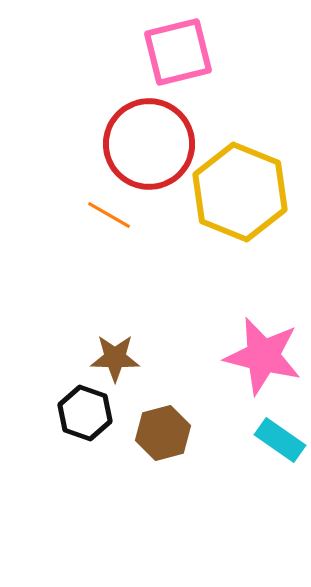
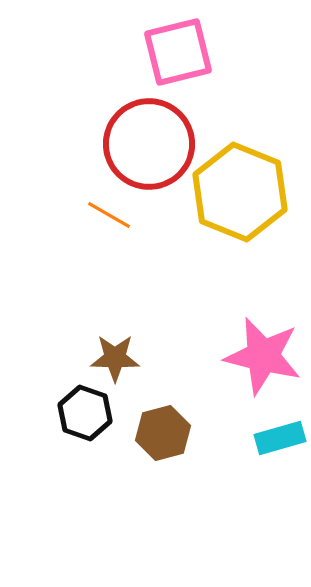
cyan rectangle: moved 2 px up; rotated 51 degrees counterclockwise
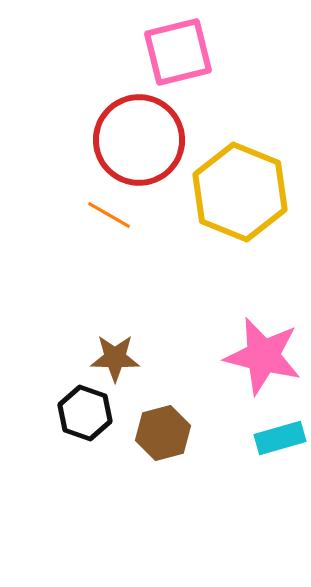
red circle: moved 10 px left, 4 px up
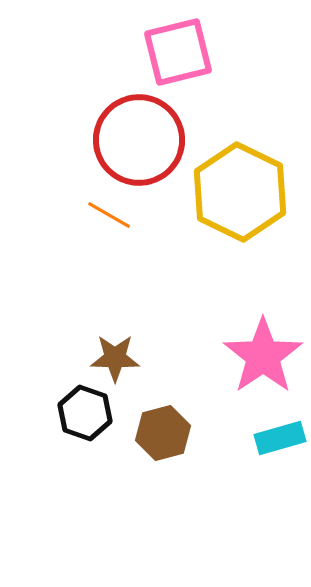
yellow hexagon: rotated 4 degrees clockwise
pink star: rotated 24 degrees clockwise
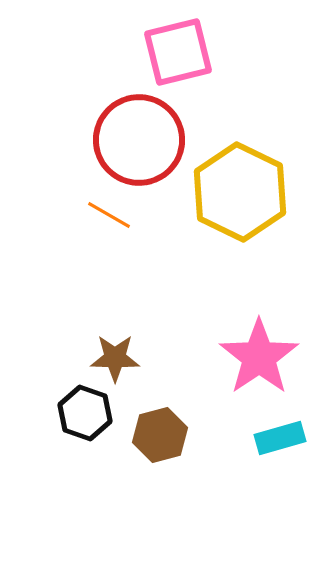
pink star: moved 4 px left, 1 px down
brown hexagon: moved 3 px left, 2 px down
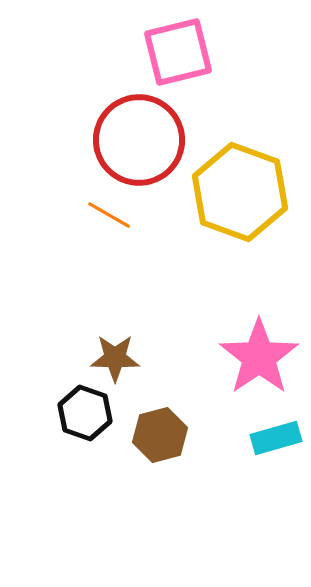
yellow hexagon: rotated 6 degrees counterclockwise
cyan rectangle: moved 4 px left
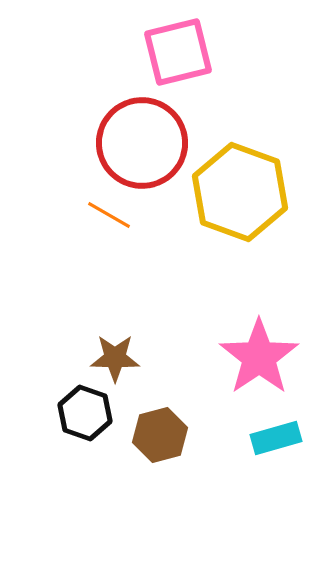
red circle: moved 3 px right, 3 px down
